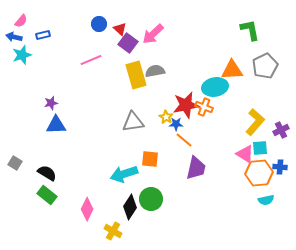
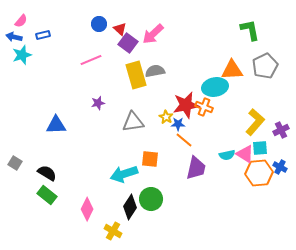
purple star: moved 47 px right
blue star: moved 2 px right
blue cross: rotated 24 degrees clockwise
cyan semicircle: moved 39 px left, 45 px up
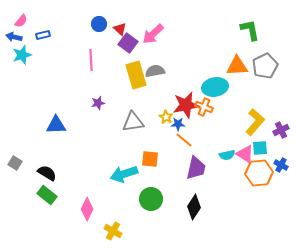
pink line: rotated 70 degrees counterclockwise
orange triangle: moved 5 px right, 4 px up
blue cross: moved 1 px right, 2 px up
black diamond: moved 64 px right
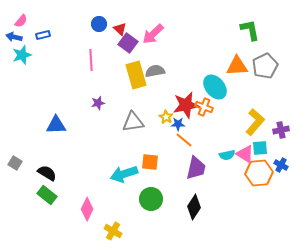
cyan ellipse: rotated 60 degrees clockwise
purple cross: rotated 14 degrees clockwise
orange square: moved 3 px down
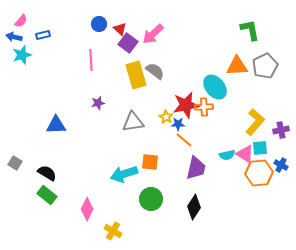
gray semicircle: rotated 48 degrees clockwise
orange cross: rotated 24 degrees counterclockwise
